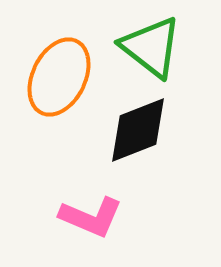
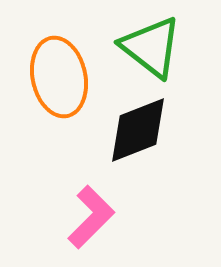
orange ellipse: rotated 38 degrees counterclockwise
pink L-shape: rotated 68 degrees counterclockwise
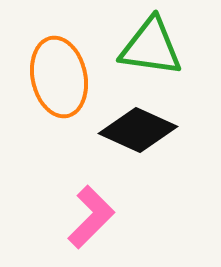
green triangle: rotated 30 degrees counterclockwise
black diamond: rotated 46 degrees clockwise
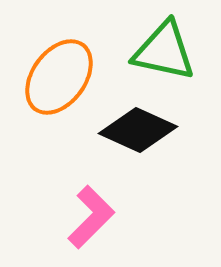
green triangle: moved 13 px right, 4 px down; rotated 4 degrees clockwise
orange ellipse: rotated 48 degrees clockwise
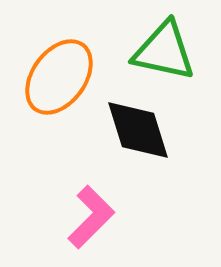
black diamond: rotated 48 degrees clockwise
